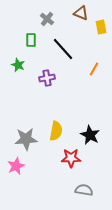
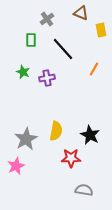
gray cross: rotated 16 degrees clockwise
yellow rectangle: moved 3 px down
green star: moved 5 px right, 7 px down
gray star: rotated 25 degrees counterclockwise
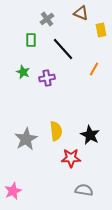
yellow semicircle: rotated 18 degrees counterclockwise
pink star: moved 3 px left, 25 px down
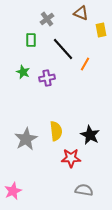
orange line: moved 9 px left, 5 px up
